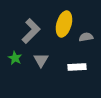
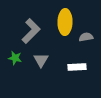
yellow ellipse: moved 1 px right, 2 px up; rotated 15 degrees counterclockwise
green star: rotated 16 degrees counterclockwise
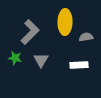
gray L-shape: moved 1 px left, 1 px down
white rectangle: moved 2 px right, 2 px up
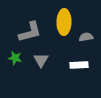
yellow ellipse: moved 1 px left
gray L-shape: rotated 30 degrees clockwise
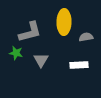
green star: moved 1 px right, 5 px up
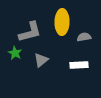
yellow ellipse: moved 2 px left
gray semicircle: moved 2 px left
green star: moved 1 px left; rotated 16 degrees clockwise
gray triangle: rotated 21 degrees clockwise
